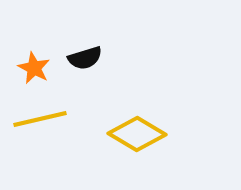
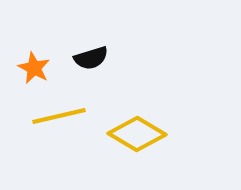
black semicircle: moved 6 px right
yellow line: moved 19 px right, 3 px up
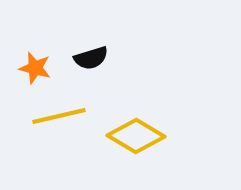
orange star: moved 1 px right; rotated 12 degrees counterclockwise
yellow diamond: moved 1 px left, 2 px down
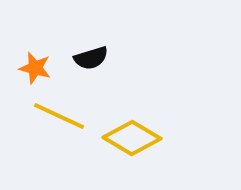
yellow line: rotated 38 degrees clockwise
yellow diamond: moved 4 px left, 2 px down
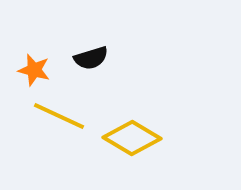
orange star: moved 1 px left, 2 px down
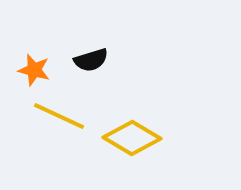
black semicircle: moved 2 px down
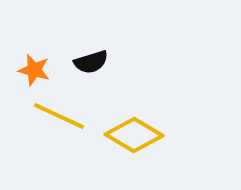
black semicircle: moved 2 px down
yellow diamond: moved 2 px right, 3 px up
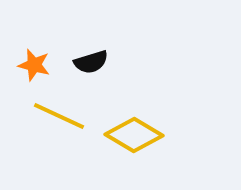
orange star: moved 5 px up
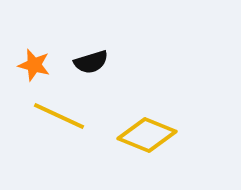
yellow diamond: moved 13 px right; rotated 8 degrees counterclockwise
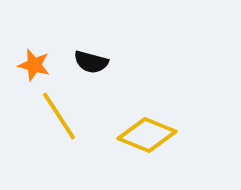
black semicircle: rotated 32 degrees clockwise
yellow line: rotated 32 degrees clockwise
